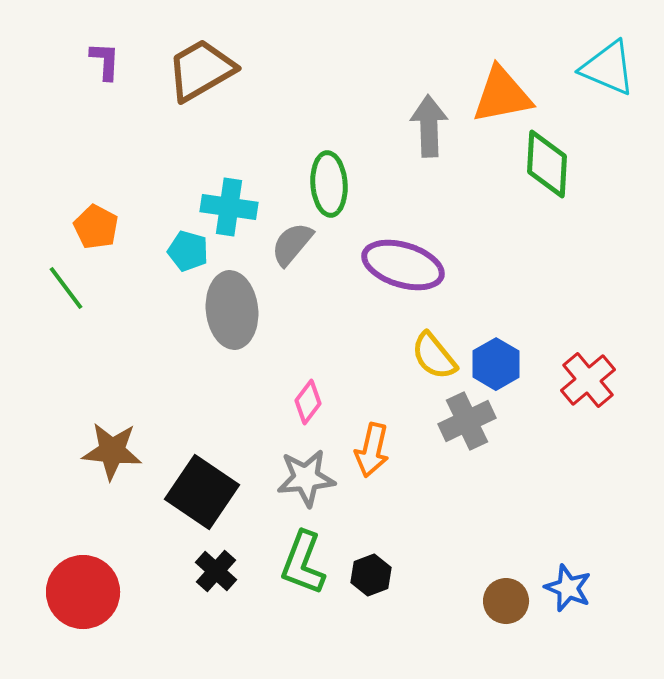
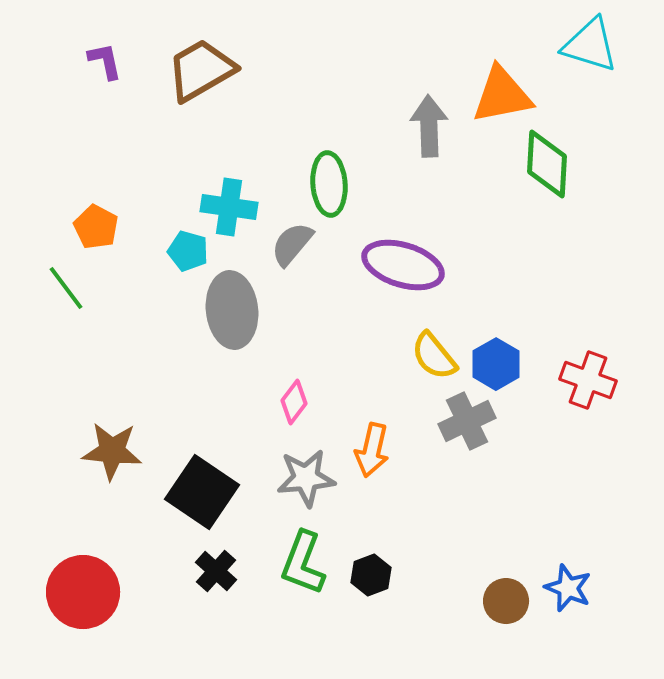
purple L-shape: rotated 15 degrees counterclockwise
cyan triangle: moved 18 px left, 23 px up; rotated 6 degrees counterclockwise
red cross: rotated 30 degrees counterclockwise
pink diamond: moved 14 px left
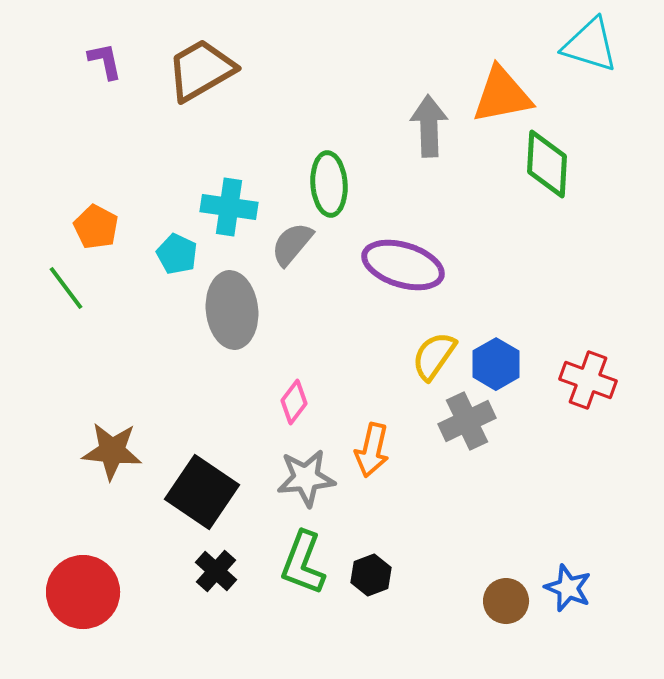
cyan pentagon: moved 11 px left, 3 px down; rotated 9 degrees clockwise
yellow semicircle: rotated 74 degrees clockwise
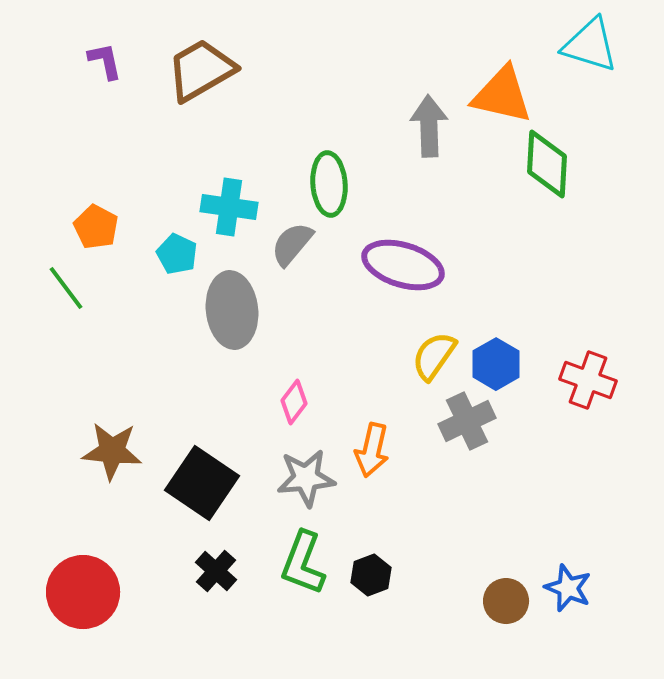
orange triangle: rotated 24 degrees clockwise
black square: moved 9 px up
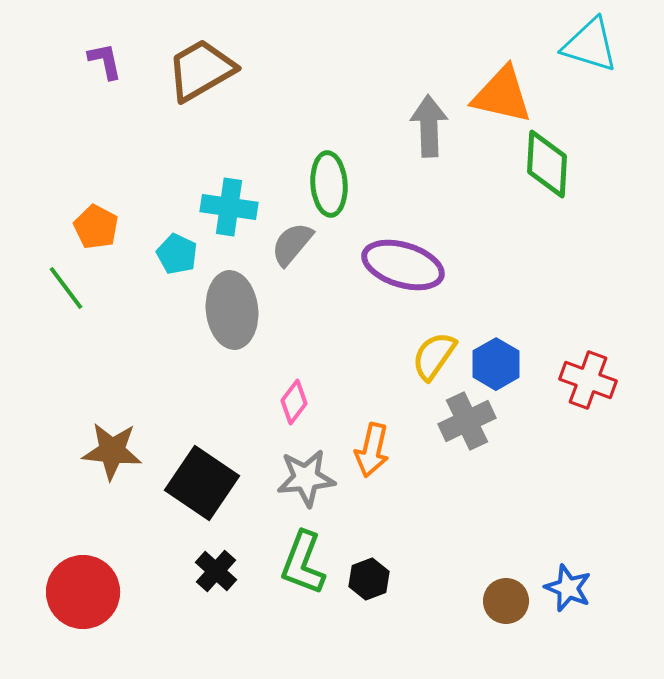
black hexagon: moved 2 px left, 4 px down
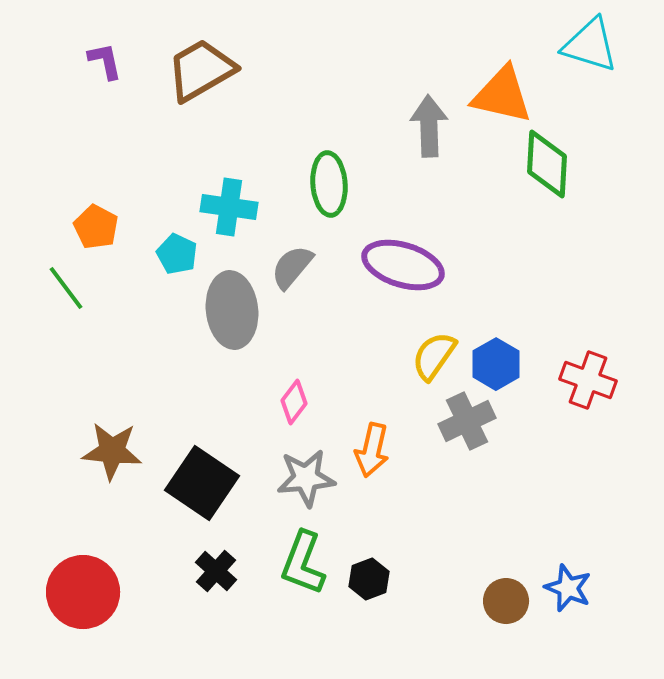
gray semicircle: moved 23 px down
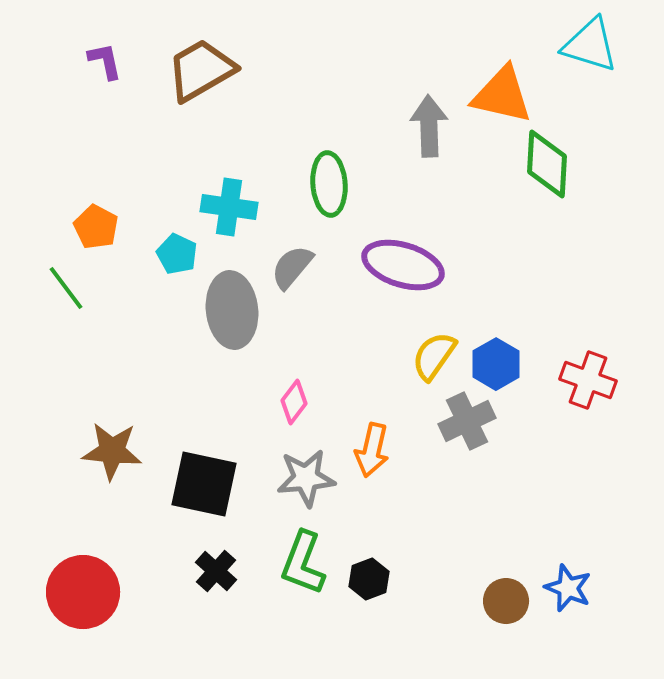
black square: moved 2 px right, 1 px down; rotated 22 degrees counterclockwise
